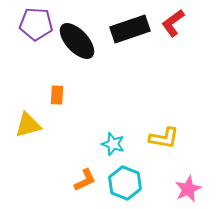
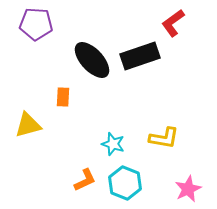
black rectangle: moved 10 px right, 27 px down
black ellipse: moved 15 px right, 19 px down
orange rectangle: moved 6 px right, 2 px down
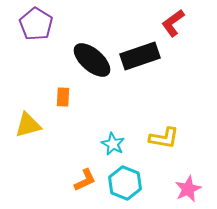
purple pentagon: rotated 28 degrees clockwise
black ellipse: rotated 6 degrees counterclockwise
cyan star: rotated 10 degrees clockwise
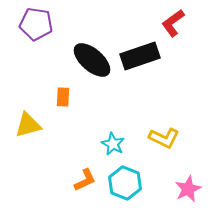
purple pentagon: rotated 24 degrees counterclockwise
yellow L-shape: rotated 16 degrees clockwise
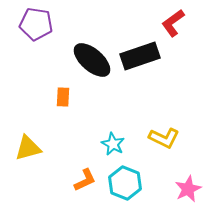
yellow triangle: moved 23 px down
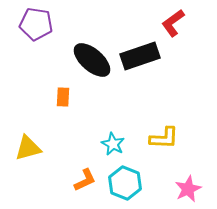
yellow L-shape: rotated 24 degrees counterclockwise
